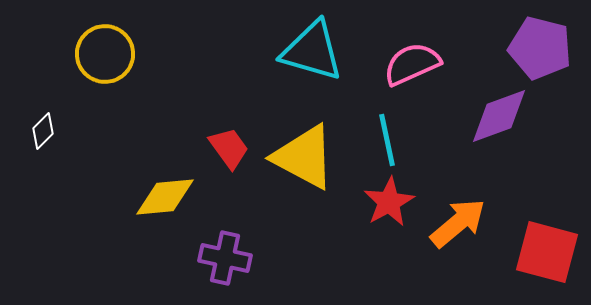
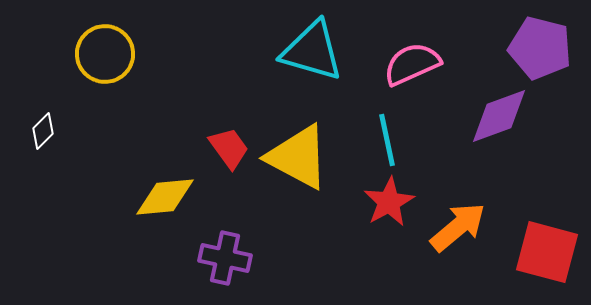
yellow triangle: moved 6 px left
orange arrow: moved 4 px down
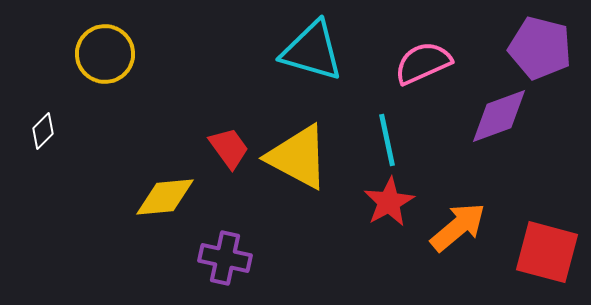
pink semicircle: moved 11 px right, 1 px up
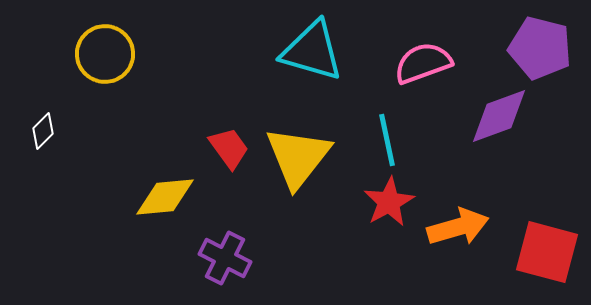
pink semicircle: rotated 4 degrees clockwise
yellow triangle: rotated 40 degrees clockwise
orange arrow: rotated 24 degrees clockwise
purple cross: rotated 15 degrees clockwise
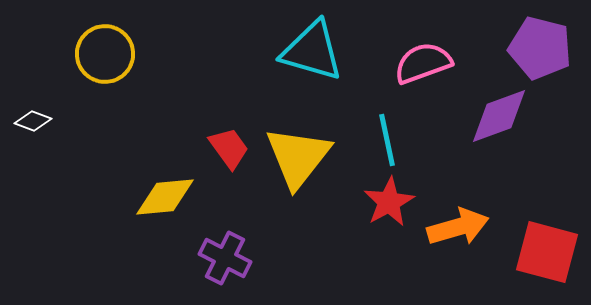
white diamond: moved 10 px left, 10 px up; rotated 66 degrees clockwise
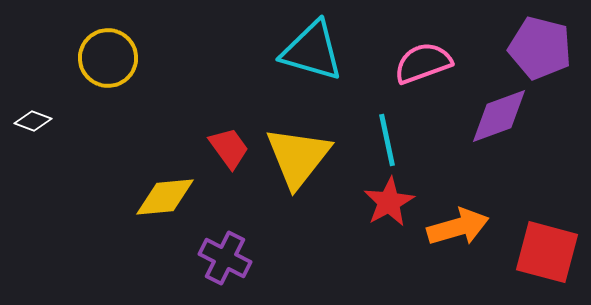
yellow circle: moved 3 px right, 4 px down
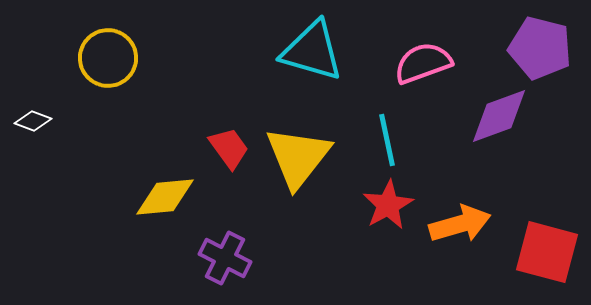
red star: moved 1 px left, 3 px down
orange arrow: moved 2 px right, 3 px up
